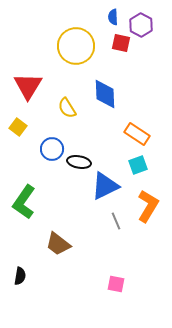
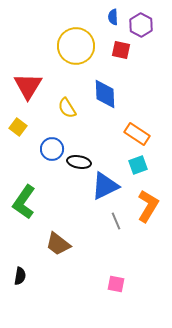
red square: moved 7 px down
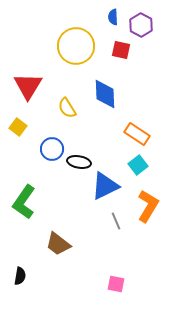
cyan square: rotated 18 degrees counterclockwise
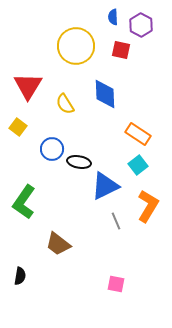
yellow semicircle: moved 2 px left, 4 px up
orange rectangle: moved 1 px right
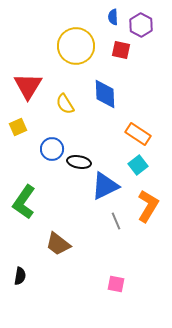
yellow square: rotated 30 degrees clockwise
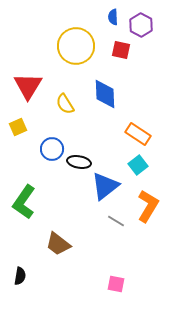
blue triangle: rotated 12 degrees counterclockwise
gray line: rotated 36 degrees counterclockwise
